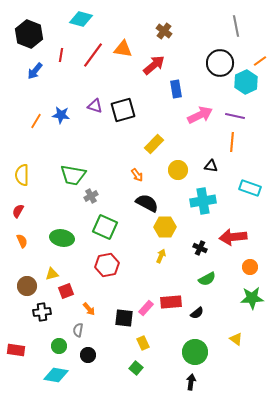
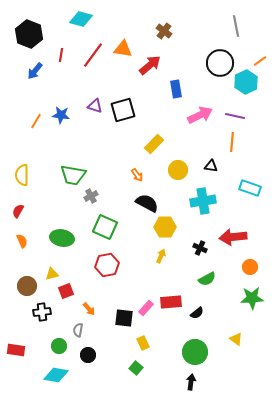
red arrow at (154, 65): moved 4 px left
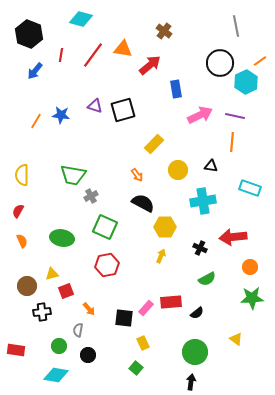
black semicircle at (147, 203): moved 4 px left
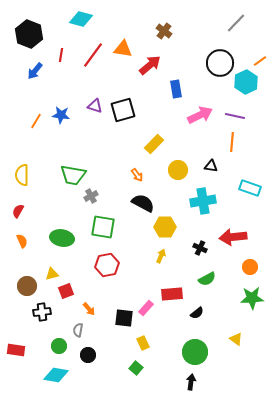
gray line at (236, 26): moved 3 px up; rotated 55 degrees clockwise
green square at (105, 227): moved 2 px left; rotated 15 degrees counterclockwise
red rectangle at (171, 302): moved 1 px right, 8 px up
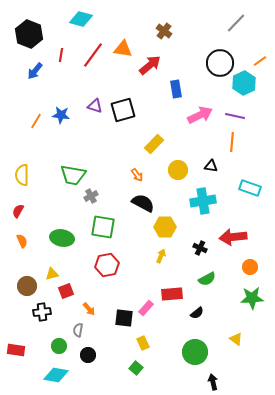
cyan hexagon at (246, 82): moved 2 px left, 1 px down
black arrow at (191, 382): moved 22 px right; rotated 21 degrees counterclockwise
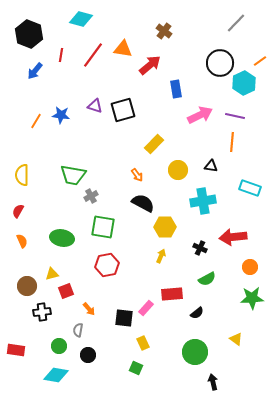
green square at (136, 368): rotated 16 degrees counterclockwise
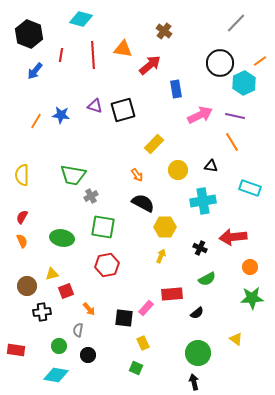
red line at (93, 55): rotated 40 degrees counterclockwise
orange line at (232, 142): rotated 36 degrees counterclockwise
red semicircle at (18, 211): moved 4 px right, 6 px down
green circle at (195, 352): moved 3 px right, 1 px down
black arrow at (213, 382): moved 19 px left
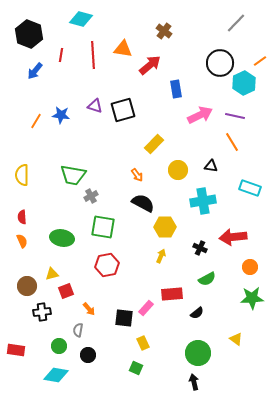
red semicircle at (22, 217): rotated 32 degrees counterclockwise
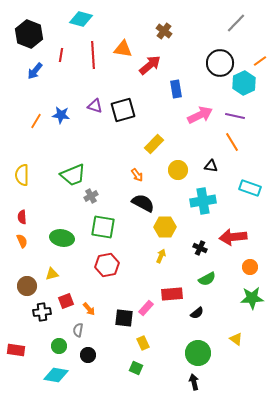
green trapezoid at (73, 175): rotated 32 degrees counterclockwise
red square at (66, 291): moved 10 px down
